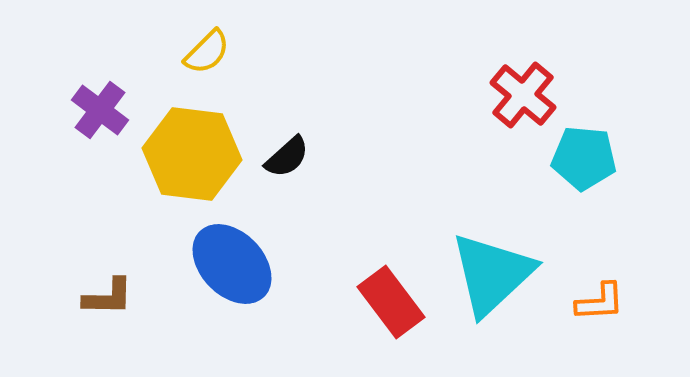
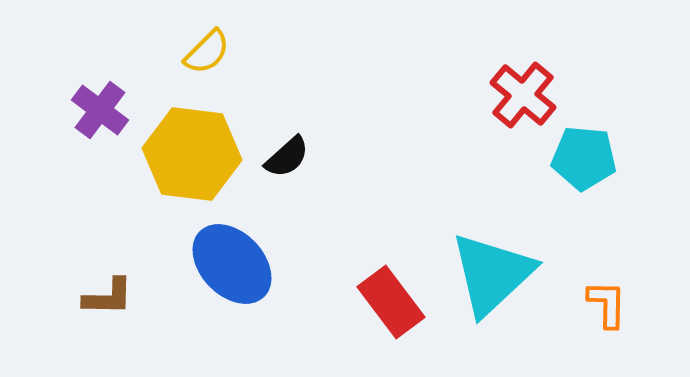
orange L-shape: moved 7 px right, 2 px down; rotated 86 degrees counterclockwise
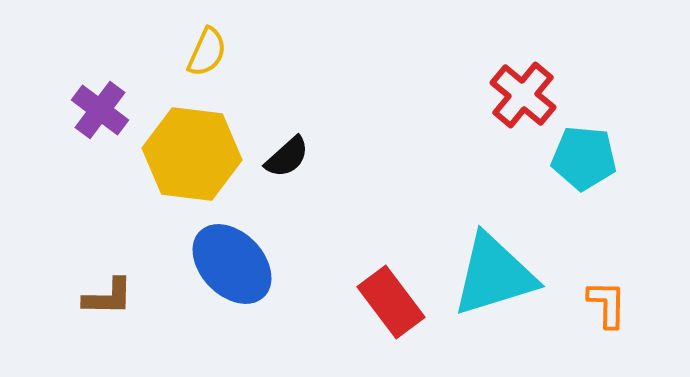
yellow semicircle: rotated 21 degrees counterclockwise
cyan triangle: moved 2 px right, 1 px down; rotated 26 degrees clockwise
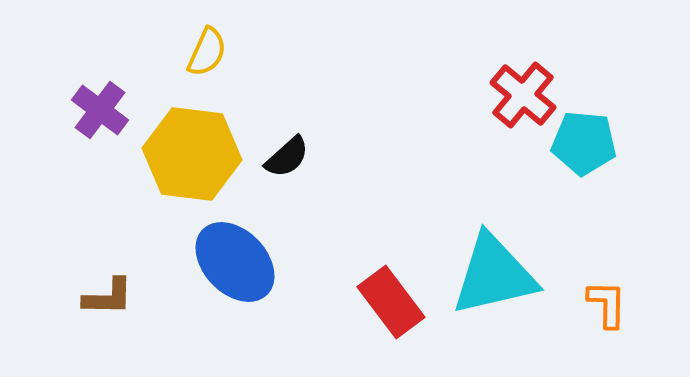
cyan pentagon: moved 15 px up
blue ellipse: moved 3 px right, 2 px up
cyan triangle: rotated 4 degrees clockwise
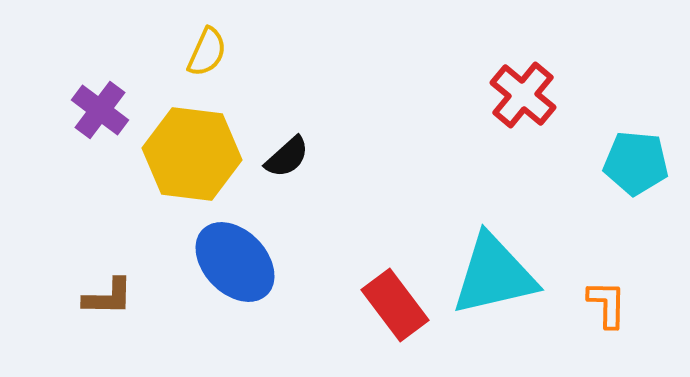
cyan pentagon: moved 52 px right, 20 px down
red rectangle: moved 4 px right, 3 px down
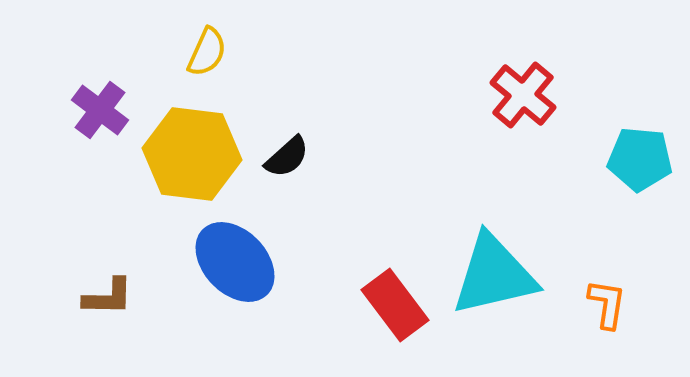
cyan pentagon: moved 4 px right, 4 px up
orange L-shape: rotated 8 degrees clockwise
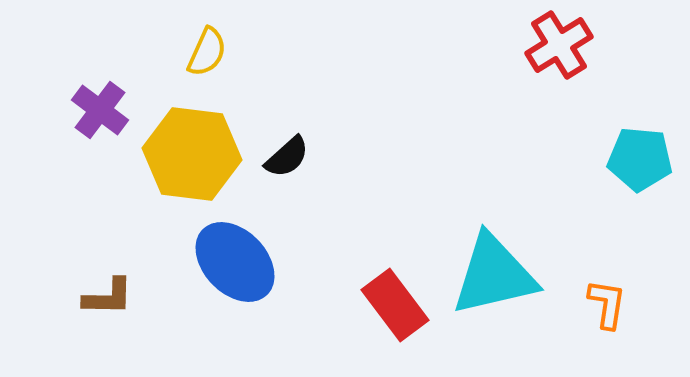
red cross: moved 36 px right, 50 px up; rotated 18 degrees clockwise
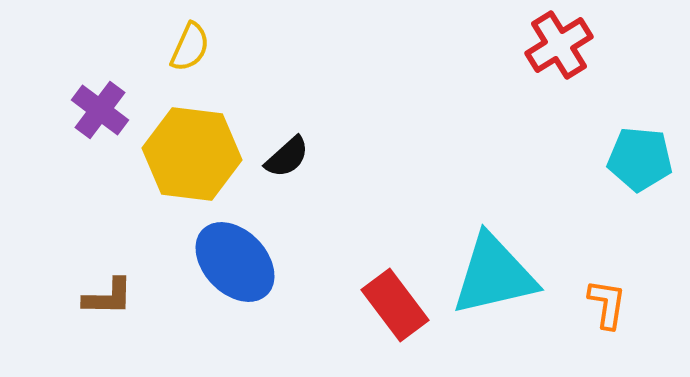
yellow semicircle: moved 17 px left, 5 px up
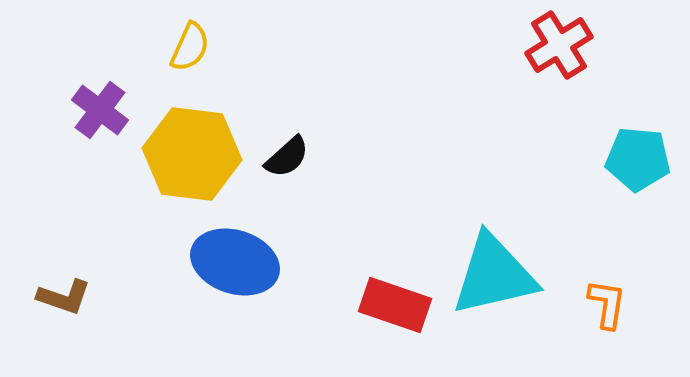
cyan pentagon: moved 2 px left
blue ellipse: rotated 28 degrees counterclockwise
brown L-shape: moved 44 px left; rotated 18 degrees clockwise
red rectangle: rotated 34 degrees counterclockwise
